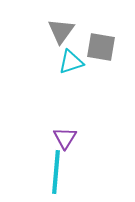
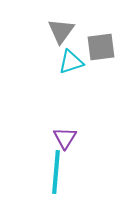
gray square: rotated 16 degrees counterclockwise
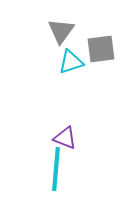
gray square: moved 2 px down
purple triangle: rotated 40 degrees counterclockwise
cyan line: moved 3 px up
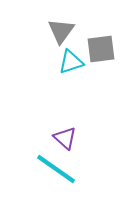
purple triangle: rotated 20 degrees clockwise
cyan line: rotated 60 degrees counterclockwise
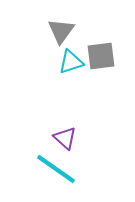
gray square: moved 7 px down
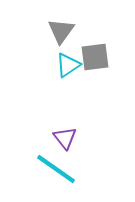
gray square: moved 6 px left, 1 px down
cyan triangle: moved 3 px left, 3 px down; rotated 16 degrees counterclockwise
purple triangle: rotated 10 degrees clockwise
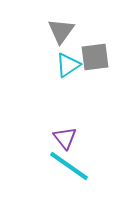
cyan line: moved 13 px right, 3 px up
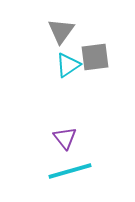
cyan line: moved 1 px right, 5 px down; rotated 51 degrees counterclockwise
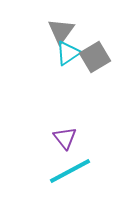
gray square: rotated 24 degrees counterclockwise
cyan triangle: moved 12 px up
cyan line: rotated 12 degrees counterclockwise
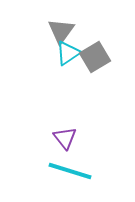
cyan line: rotated 45 degrees clockwise
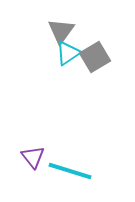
purple triangle: moved 32 px left, 19 px down
